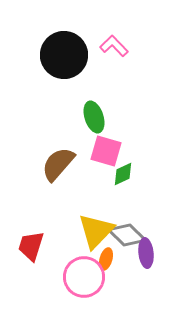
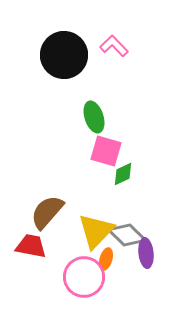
brown semicircle: moved 11 px left, 48 px down
red trapezoid: rotated 84 degrees clockwise
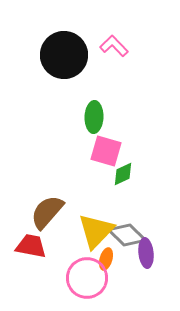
green ellipse: rotated 20 degrees clockwise
pink circle: moved 3 px right, 1 px down
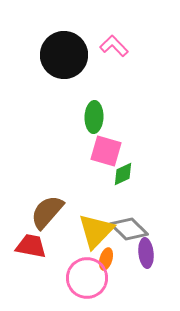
gray diamond: moved 2 px right, 6 px up
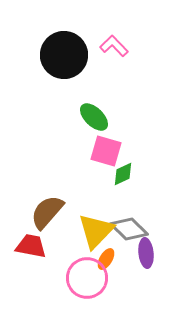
green ellipse: rotated 48 degrees counterclockwise
orange ellipse: rotated 15 degrees clockwise
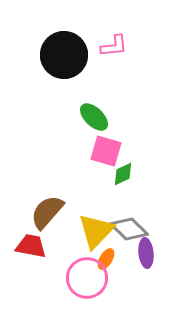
pink L-shape: rotated 128 degrees clockwise
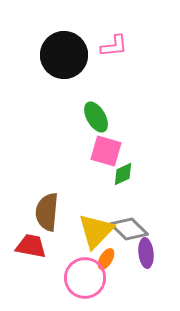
green ellipse: moved 2 px right; rotated 16 degrees clockwise
brown semicircle: rotated 36 degrees counterclockwise
pink circle: moved 2 px left
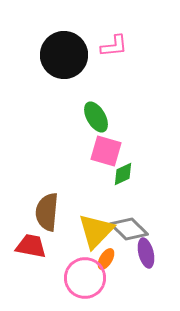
purple ellipse: rotated 8 degrees counterclockwise
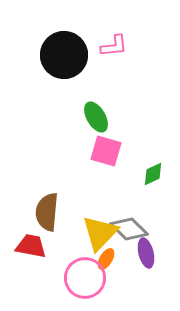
green diamond: moved 30 px right
yellow triangle: moved 4 px right, 2 px down
